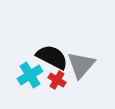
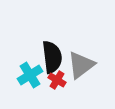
black semicircle: rotated 56 degrees clockwise
gray triangle: rotated 12 degrees clockwise
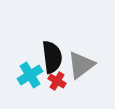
red cross: moved 1 px down
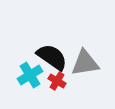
black semicircle: rotated 48 degrees counterclockwise
gray triangle: moved 4 px right, 2 px up; rotated 28 degrees clockwise
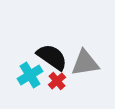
red cross: rotated 18 degrees clockwise
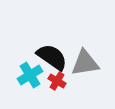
red cross: rotated 18 degrees counterclockwise
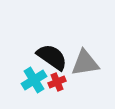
cyan cross: moved 4 px right, 5 px down
red cross: moved 1 px down; rotated 36 degrees clockwise
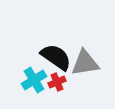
black semicircle: moved 4 px right
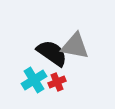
black semicircle: moved 4 px left, 4 px up
gray triangle: moved 10 px left, 17 px up; rotated 20 degrees clockwise
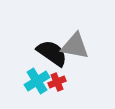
cyan cross: moved 3 px right, 1 px down
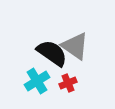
gray triangle: rotated 24 degrees clockwise
red cross: moved 11 px right, 1 px down
